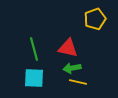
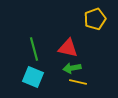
cyan square: moved 1 px left, 1 px up; rotated 20 degrees clockwise
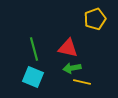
yellow line: moved 4 px right
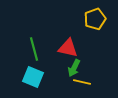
green arrow: moved 2 px right; rotated 54 degrees counterclockwise
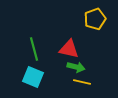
red triangle: moved 1 px right, 1 px down
green arrow: moved 2 px right, 1 px up; rotated 102 degrees counterclockwise
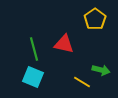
yellow pentagon: rotated 15 degrees counterclockwise
red triangle: moved 5 px left, 5 px up
green arrow: moved 25 px right, 3 px down
yellow line: rotated 18 degrees clockwise
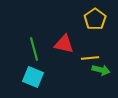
yellow line: moved 8 px right, 24 px up; rotated 36 degrees counterclockwise
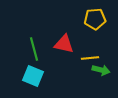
yellow pentagon: rotated 30 degrees clockwise
cyan square: moved 1 px up
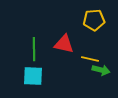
yellow pentagon: moved 1 px left, 1 px down
green line: rotated 15 degrees clockwise
yellow line: moved 1 px down; rotated 18 degrees clockwise
cyan square: rotated 20 degrees counterclockwise
